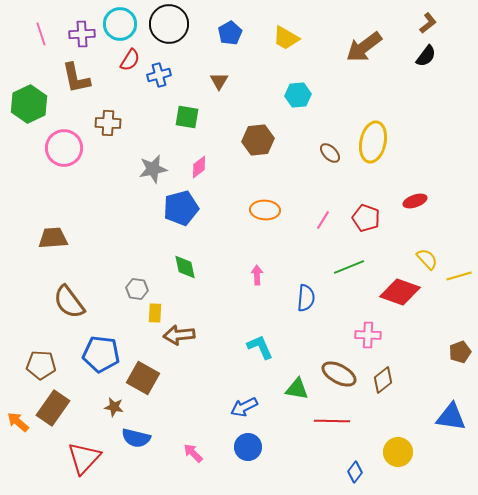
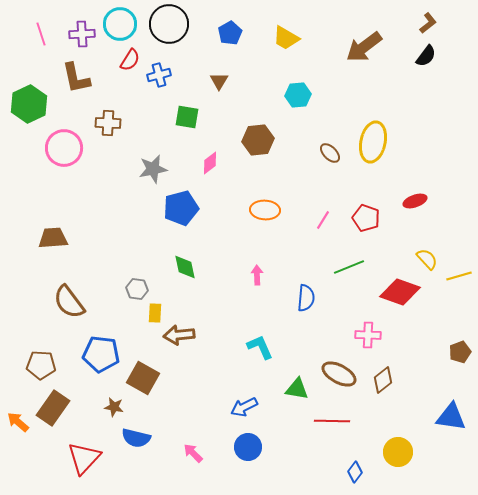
pink diamond at (199, 167): moved 11 px right, 4 px up
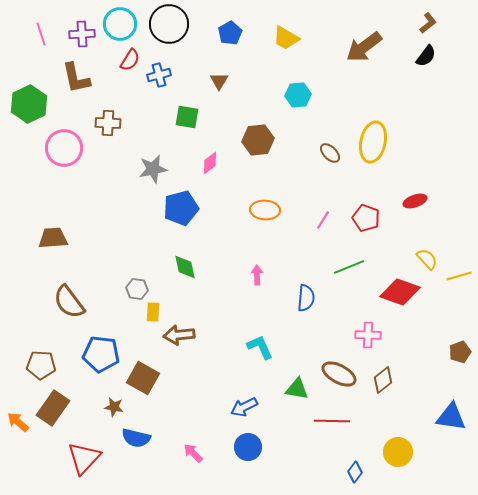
yellow rectangle at (155, 313): moved 2 px left, 1 px up
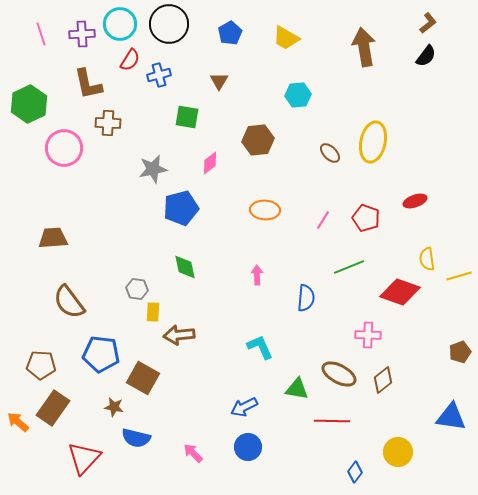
brown arrow at (364, 47): rotated 117 degrees clockwise
brown L-shape at (76, 78): moved 12 px right, 6 px down
yellow semicircle at (427, 259): rotated 145 degrees counterclockwise
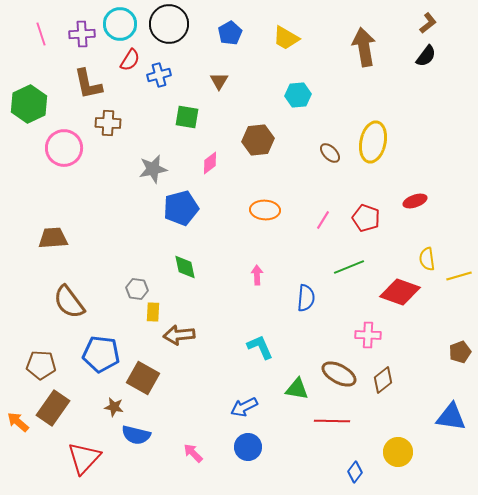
blue semicircle at (136, 438): moved 3 px up
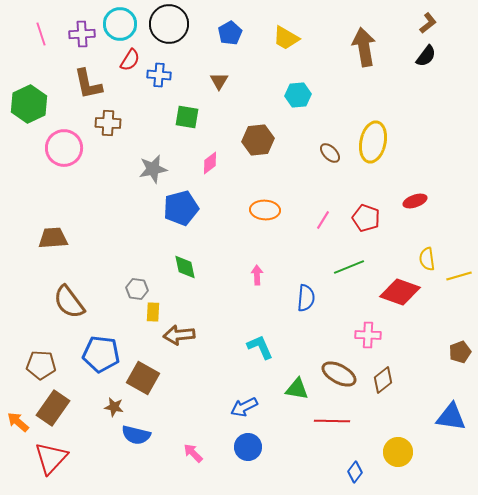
blue cross at (159, 75): rotated 20 degrees clockwise
red triangle at (84, 458): moved 33 px left
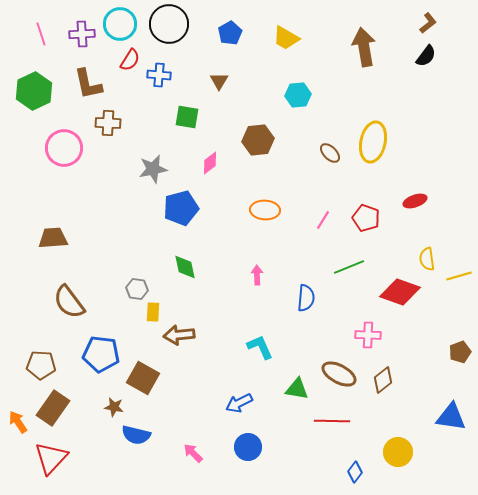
green hexagon at (29, 104): moved 5 px right, 13 px up
blue arrow at (244, 407): moved 5 px left, 4 px up
orange arrow at (18, 422): rotated 15 degrees clockwise
